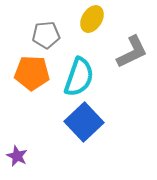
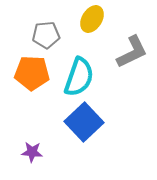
purple star: moved 15 px right, 4 px up; rotated 20 degrees counterclockwise
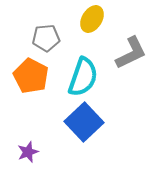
gray pentagon: moved 3 px down
gray L-shape: moved 1 px left, 1 px down
orange pentagon: moved 1 px left, 3 px down; rotated 24 degrees clockwise
cyan semicircle: moved 4 px right
purple star: moved 4 px left; rotated 25 degrees counterclockwise
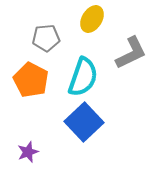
orange pentagon: moved 4 px down
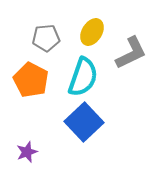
yellow ellipse: moved 13 px down
purple star: moved 1 px left
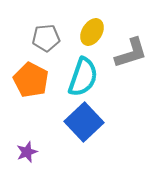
gray L-shape: rotated 9 degrees clockwise
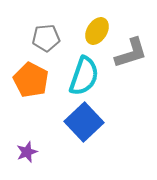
yellow ellipse: moved 5 px right, 1 px up
cyan semicircle: moved 1 px right, 1 px up
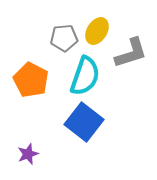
gray pentagon: moved 18 px right
cyan semicircle: moved 1 px right
blue square: rotated 9 degrees counterclockwise
purple star: moved 1 px right, 2 px down
